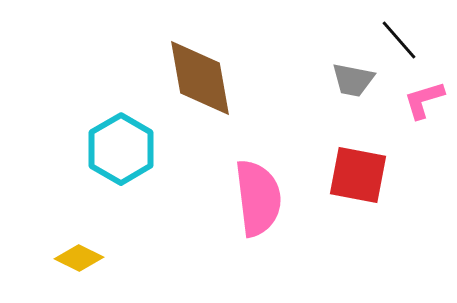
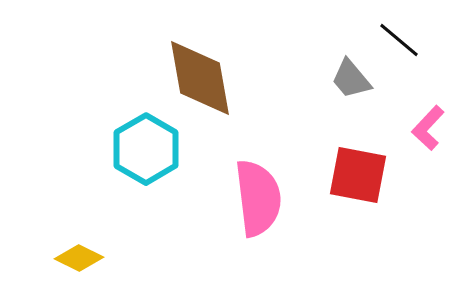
black line: rotated 9 degrees counterclockwise
gray trapezoid: moved 2 px left, 1 px up; rotated 39 degrees clockwise
pink L-shape: moved 4 px right, 28 px down; rotated 30 degrees counterclockwise
cyan hexagon: moved 25 px right
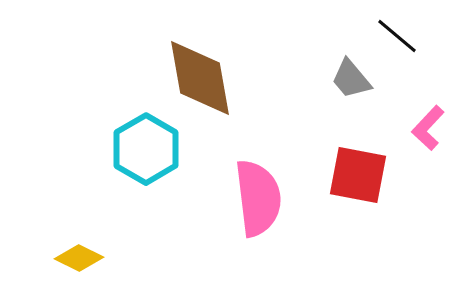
black line: moved 2 px left, 4 px up
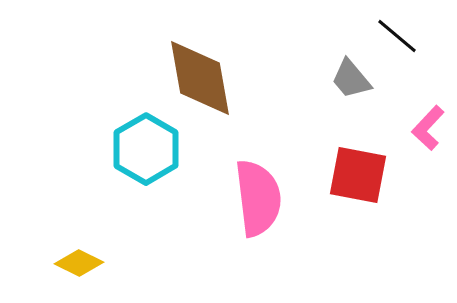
yellow diamond: moved 5 px down
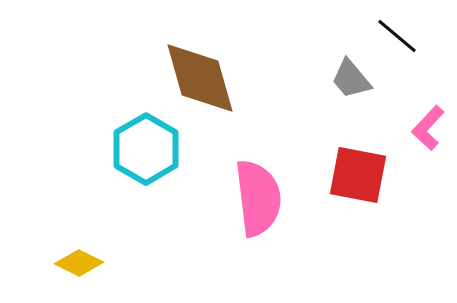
brown diamond: rotated 6 degrees counterclockwise
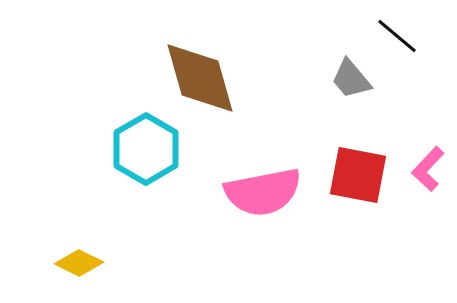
pink L-shape: moved 41 px down
pink semicircle: moved 5 px right, 6 px up; rotated 86 degrees clockwise
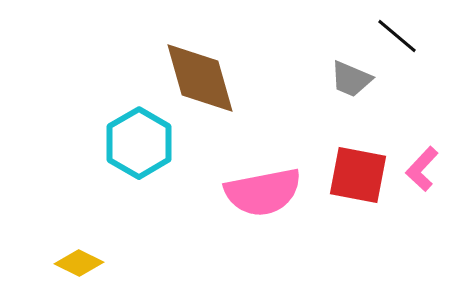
gray trapezoid: rotated 27 degrees counterclockwise
cyan hexagon: moved 7 px left, 6 px up
pink L-shape: moved 6 px left
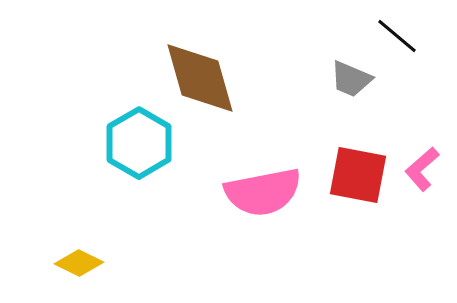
pink L-shape: rotated 6 degrees clockwise
